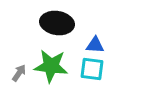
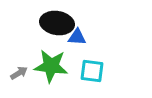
blue triangle: moved 18 px left, 8 px up
cyan square: moved 2 px down
gray arrow: rotated 24 degrees clockwise
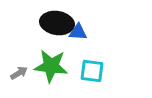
blue triangle: moved 1 px right, 5 px up
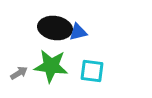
black ellipse: moved 2 px left, 5 px down
blue triangle: rotated 18 degrees counterclockwise
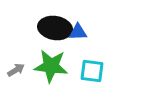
blue triangle: rotated 12 degrees clockwise
gray arrow: moved 3 px left, 3 px up
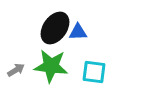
black ellipse: rotated 64 degrees counterclockwise
cyan square: moved 2 px right, 1 px down
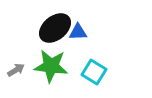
black ellipse: rotated 16 degrees clockwise
cyan square: rotated 25 degrees clockwise
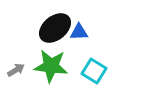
blue triangle: moved 1 px right
cyan square: moved 1 px up
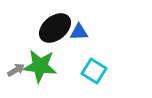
green star: moved 11 px left
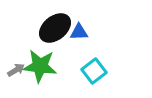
cyan square: rotated 20 degrees clockwise
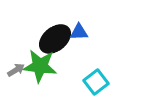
black ellipse: moved 11 px down
cyan square: moved 2 px right, 11 px down
